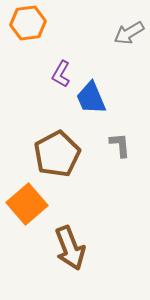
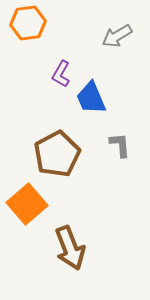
gray arrow: moved 12 px left, 3 px down
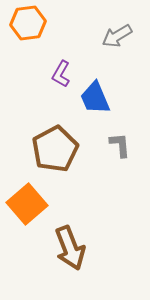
blue trapezoid: moved 4 px right
brown pentagon: moved 2 px left, 5 px up
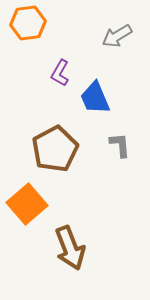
purple L-shape: moved 1 px left, 1 px up
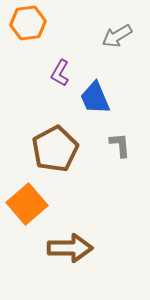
brown arrow: rotated 69 degrees counterclockwise
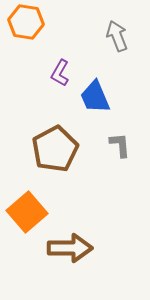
orange hexagon: moved 2 px left, 1 px up; rotated 16 degrees clockwise
gray arrow: rotated 100 degrees clockwise
blue trapezoid: moved 1 px up
orange square: moved 8 px down
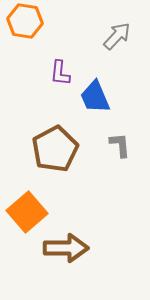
orange hexagon: moved 1 px left, 1 px up
gray arrow: rotated 64 degrees clockwise
purple L-shape: rotated 24 degrees counterclockwise
brown arrow: moved 4 px left
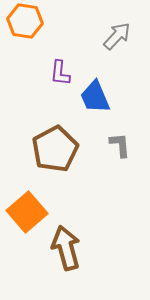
brown arrow: rotated 105 degrees counterclockwise
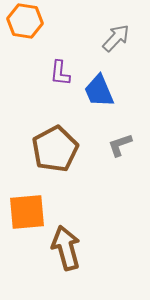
gray arrow: moved 1 px left, 2 px down
blue trapezoid: moved 4 px right, 6 px up
gray L-shape: rotated 104 degrees counterclockwise
orange square: rotated 36 degrees clockwise
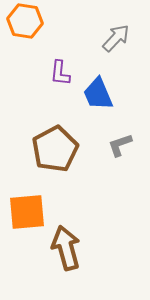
blue trapezoid: moved 1 px left, 3 px down
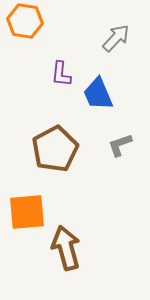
purple L-shape: moved 1 px right, 1 px down
